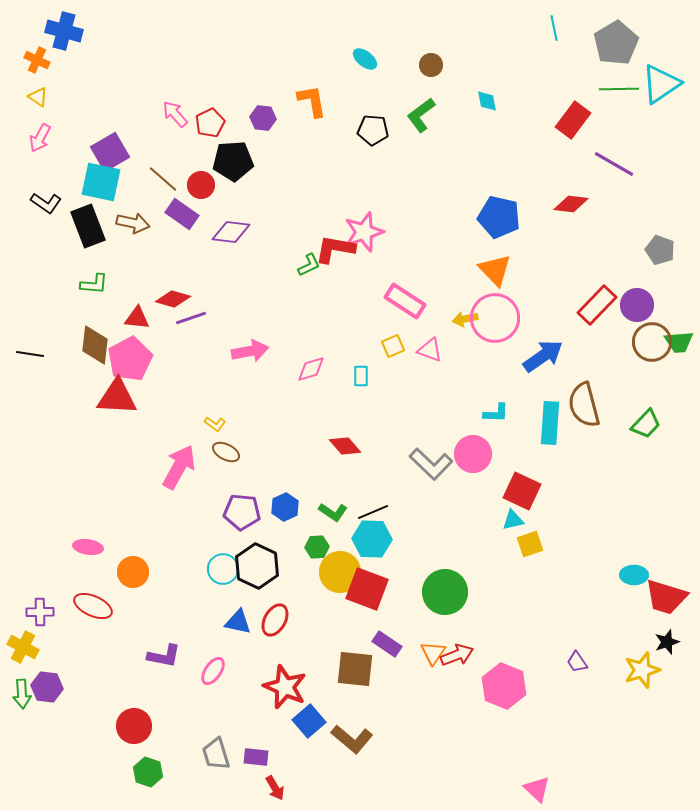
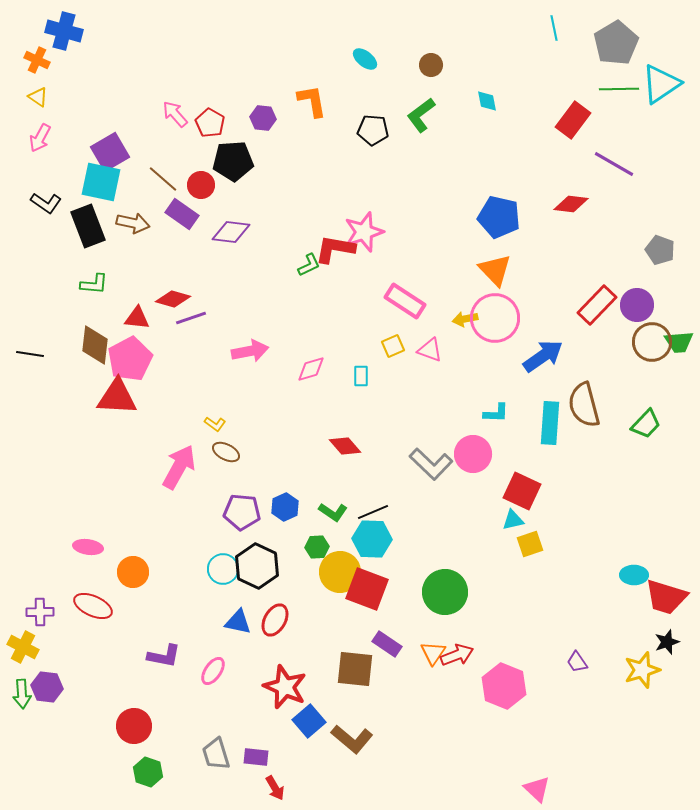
red pentagon at (210, 123): rotated 16 degrees counterclockwise
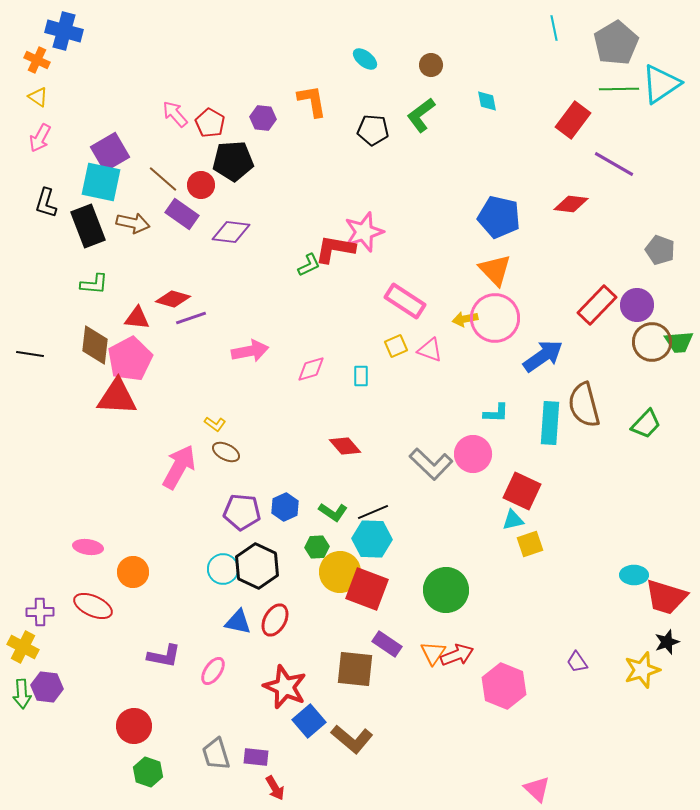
black L-shape at (46, 203): rotated 72 degrees clockwise
yellow square at (393, 346): moved 3 px right
green circle at (445, 592): moved 1 px right, 2 px up
